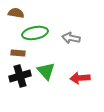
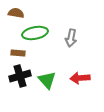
gray arrow: rotated 90 degrees counterclockwise
green triangle: moved 1 px right, 9 px down
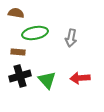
brown rectangle: moved 1 px up
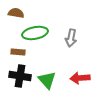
black cross: rotated 25 degrees clockwise
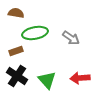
gray arrow: rotated 66 degrees counterclockwise
brown rectangle: moved 2 px left, 1 px up; rotated 24 degrees counterclockwise
black cross: moved 3 px left; rotated 25 degrees clockwise
